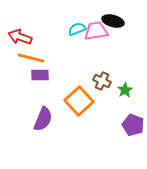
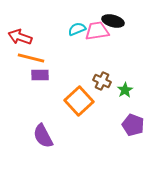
pink trapezoid: moved 1 px right
purple semicircle: moved 17 px down; rotated 130 degrees clockwise
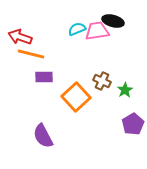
orange line: moved 4 px up
purple rectangle: moved 4 px right, 2 px down
orange square: moved 3 px left, 4 px up
purple pentagon: moved 1 px up; rotated 20 degrees clockwise
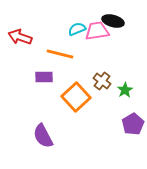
orange line: moved 29 px right
brown cross: rotated 12 degrees clockwise
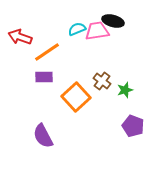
orange line: moved 13 px left, 2 px up; rotated 48 degrees counterclockwise
green star: rotated 14 degrees clockwise
purple pentagon: moved 2 px down; rotated 20 degrees counterclockwise
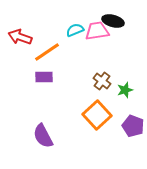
cyan semicircle: moved 2 px left, 1 px down
orange square: moved 21 px right, 18 px down
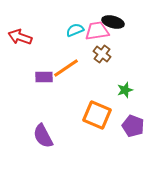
black ellipse: moved 1 px down
orange line: moved 19 px right, 16 px down
brown cross: moved 27 px up
orange square: rotated 24 degrees counterclockwise
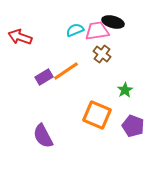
orange line: moved 3 px down
purple rectangle: rotated 30 degrees counterclockwise
green star: rotated 14 degrees counterclockwise
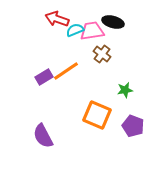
pink trapezoid: moved 5 px left
red arrow: moved 37 px right, 18 px up
green star: rotated 21 degrees clockwise
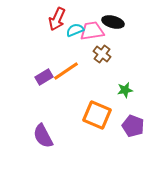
red arrow: rotated 85 degrees counterclockwise
